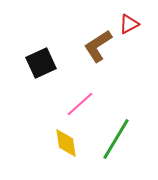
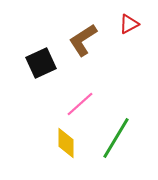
brown L-shape: moved 15 px left, 6 px up
green line: moved 1 px up
yellow diamond: rotated 8 degrees clockwise
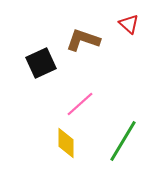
red triangle: rotated 50 degrees counterclockwise
brown L-shape: rotated 52 degrees clockwise
green line: moved 7 px right, 3 px down
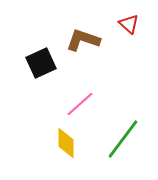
green line: moved 2 px up; rotated 6 degrees clockwise
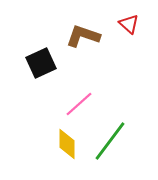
brown L-shape: moved 4 px up
pink line: moved 1 px left
green line: moved 13 px left, 2 px down
yellow diamond: moved 1 px right, 1 px down
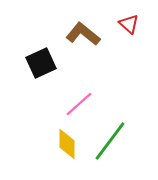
brown L-shape: moved 2 px up; rotated 20 degrees clockwise
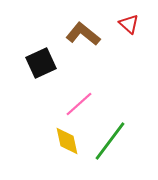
yellow diamond: moved 3 px up; rotated 12 degrees counterclockwise
